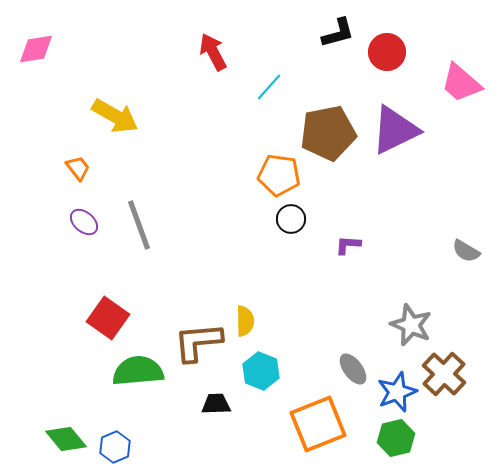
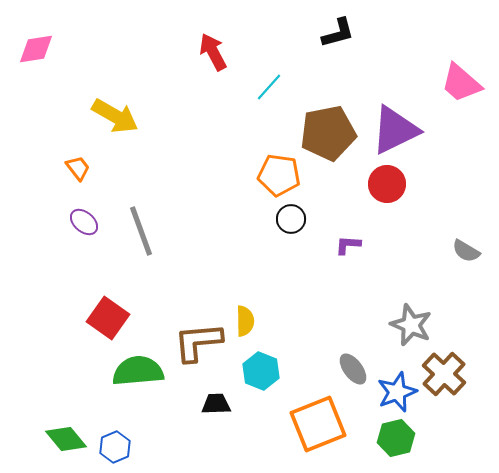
red circle: moved 132 px down
gray line: moved 2 px right, 6 px down
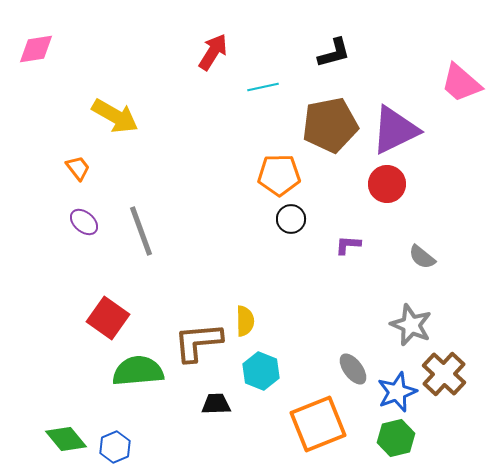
black L-shape: moved 4 px left, 20 px down
red arrow: rotated 60 degrees clockwise
cyan line: moved 6 px left; rotated 36 degrees clockwise
brown pentagon: moved 2 px right, 8 px up
orange pentagon: rotated 9 degrees counterclockwise
gray semicircle: moved 44 px left, 6 px down; rotated 8 degrees clockwise
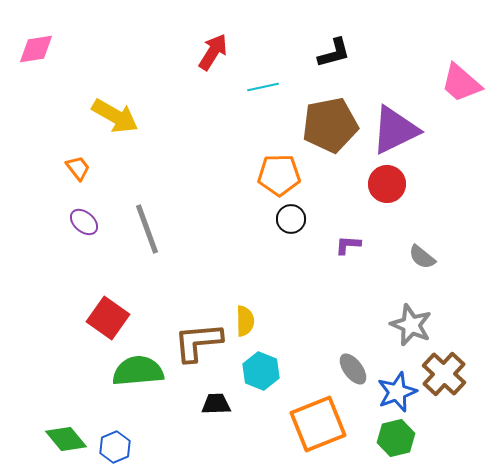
gray line: moved 6 px right, 2 px up
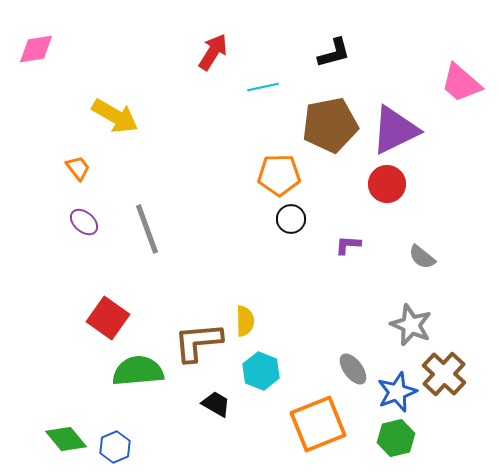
black trapezoid: rotated 32 degrees clockwise
